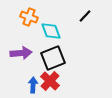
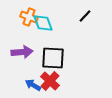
cyan diamond: moved 8 px left, 8 px up
purple arrow: moved 1 px right, 1 px up
black square: rotated 25 degrees clockwise
blue arrow: rotated 63 degrees counterclockwise
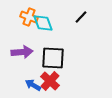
black line: moved 4 px left, 1 px down
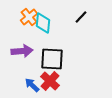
orange cross: rotated 30 degrees clockwise
cyan diamond: rotated 25 degrees clockwise
purple arrow: moved 1 px up
black square: moved 1 px left, 1 px down
blue arrow: moved 1 px left; rotated 14 degrees clockwise
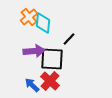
black line: moved 12 px left, 22 px down
purple arrow: moved 12 px right
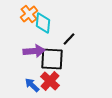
orange cross: moved 3 px up
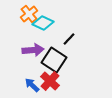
cyan diamond: rotated 70 degrees counterclockwise
purple arrow: moved 1 px left, 1 px up
black square: moved 2 px right, 1 px down; rotated 30 degrees clockwise
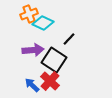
orange cross: rotated 18 degrees clockwise
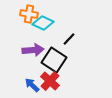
orange cross: rotated 30 degrees clockwise
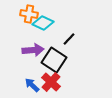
red cross: moved 1 px right, 1 px down
